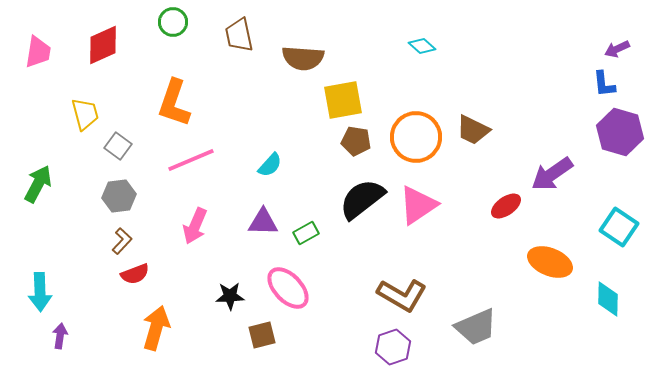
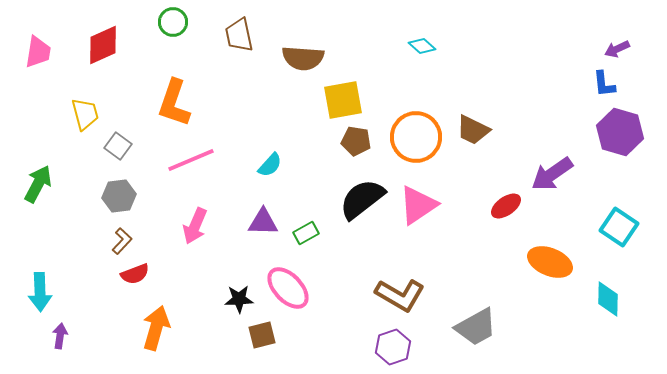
brown L-shape at (402, 295): moved 2 px left
black star at (230, 296): moved 9 px right, 3 px down
gray trapezoid at (476, 327): rotated 6 degrees counterclockwise
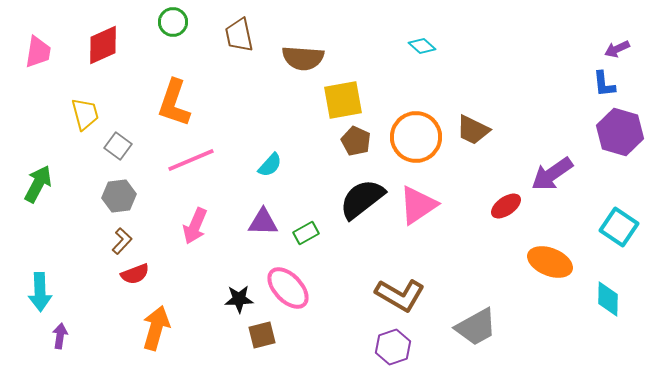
brown pentagon at (356, 141): rotated 16 degrees clockwise
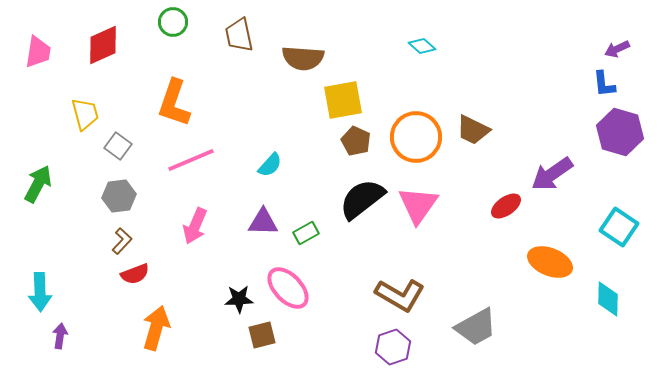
pink triangle at (418, 205): rotated 21 degrees counterclockwise
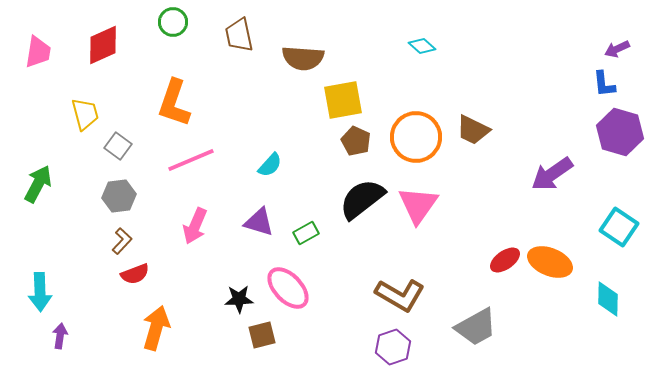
red ellipse at (506, 206): moved 1 px left, 54 px down
purple triangle at (263, 222): moved 4 px left; rotated 16 degrees clockwise
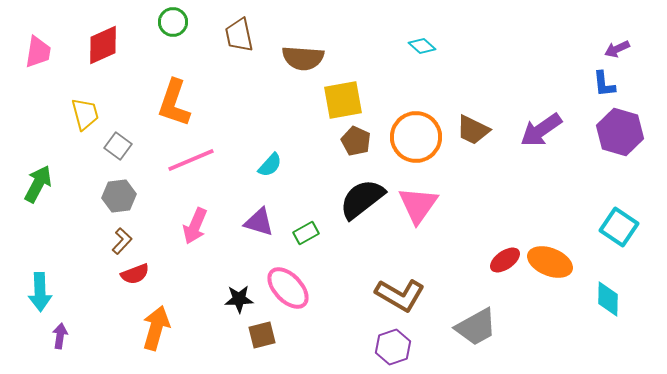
purple arrow at (552, 174): moved 11 px left, 44 px up
